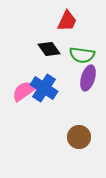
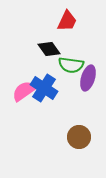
green semicircle: moved 11 px left, 10 px down
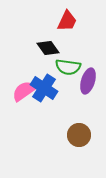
black diamond: moved 1 px left, 1 px up
green semicircle: moved 3 px left, 2 px down
purple ellipse: moved 3 px down
brown circle: moved 2 px up
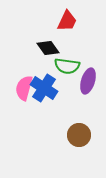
green semicircle: moved 1 px left, 1 px up
pink semicircle: moved 3 px up; rotated 40 degrees counterclockwise
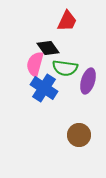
green semicircle: moved 2 px left, 2 px down
pink semicircle: moved 11 px right, 24 px up
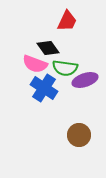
pink semicircle: rotated 85 degrees counterclockwise
purple ellipse: moved 3 px left, 1 px up; rotated 55 degrees clockwise
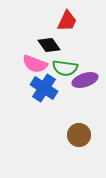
black diamond: moved 1 px right, 3 px up
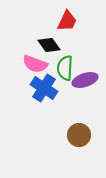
green semicircle: rotated 85 degrees clockwise
